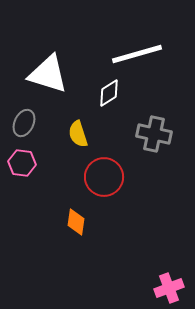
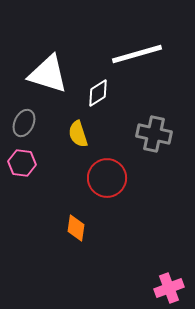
white diamond: moved 11 px left
red circle: moved 3 px right, 1 px down
orange diamond: moved 6 px down
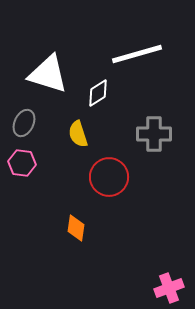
gray cross: rotated 12 degrees counterclockwise
red circle: moved 2 px right, 1 px up
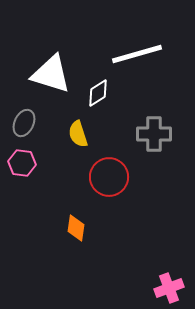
white triangle: moved 3 px right
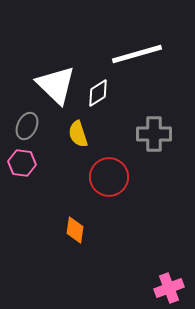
white triangle: moved 5 px right, 11 px down; rotated 27 degrees clockwise
gray ellipse: moved 3 px right, 3 px down
orange diamond: moved 1 px left, 2 px down
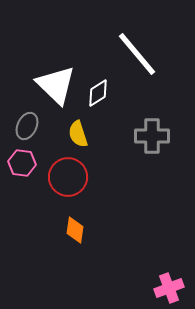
white line: rotated 66 degrees clockwise
gray cross: moved 2 px left, 2 px down
red circle: moved 41 px left
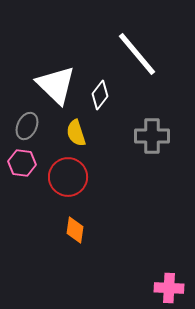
white diamond: moved 2 px right, 2 px down; rotated 20 degrees counterclockwise
yellow semicircle: moved 2 px left, 1 px up
pink cross: rotated 24 degrees clockwise
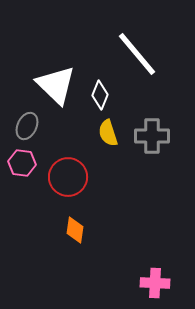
white diamond: rotated 16 degrees counterclockwise
yellow semicircle: moved 32 px right
pink cross: moved 14 px left, 5 px up
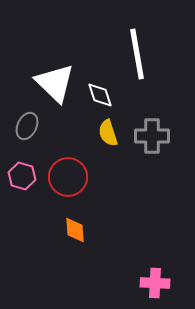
white line: rotated 30 degrees clockwise
white triangle: moved 1 px left, 2 px up
white diamond: rotated 40 degrees counterclockwise
pink hexagon: moved 13 px down; rotated 8 degrees clockwise
orange diamond: rotated 12 degrees counterclockwise
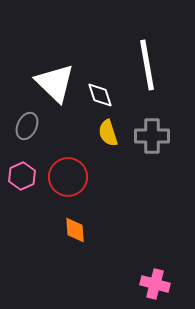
white line: moved 10 px right, 11 px down
pink hexagon: rotated 20 degrees clockwise
pink cross: moved 1 px down; rotated 12 degrees clockwise
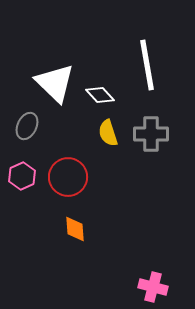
white diamond: rotated 24 degrees counterclockwise
gray cross: moved 1 px left, 2 px up
orange diamond: moved 1 px up
pink cross: moved 2 px left, 3 px down
